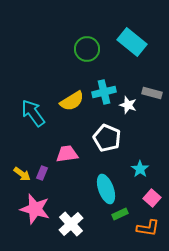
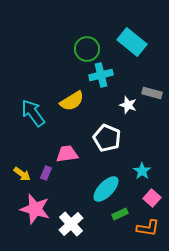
cyan cross: moved 3 px left, 17 px up
cyan star: moved 2 px right, 2 px down
purple rectangle: moved 4 px right
cyan ellipse: rotated 64 degrees clockwise
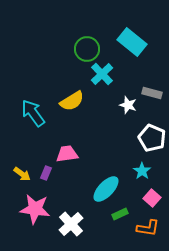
cyan cross: moved 1 px right, 1 px up; rotated 30 degrees counterclockwise
white pentagon: moved 45 px right
pink star: rotated 8 degrees counterclockwise
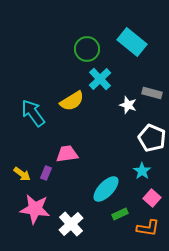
cyan cross: moved 2 px left, 5 px down
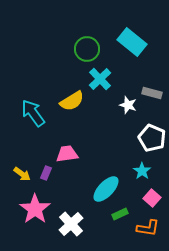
pink star: rotated 28 degrees clockwise
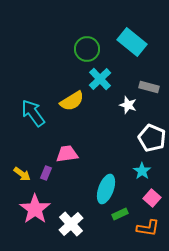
gray rectangle: moved 3 px left, 6 px up
cyan ellipse: rotated 24 degrees counterclockwise
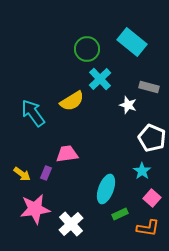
pink star: rotated 28 degrees clockwise
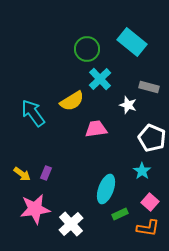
pink trapezoid: moved 29 px right, 25 px up
pink square: moved 2 px left, 4 px down
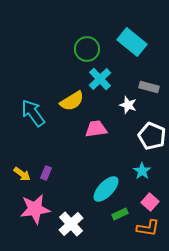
white pentagon: moved 2 px up
cyan ellipse: rotated 24 degrees clockwise
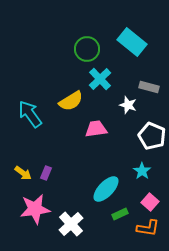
yellow semicircle: moved 1 px left
cyan arrow: moved 3 px left, 1 px down
yellow arrow: moved 1 px right, 1 px up
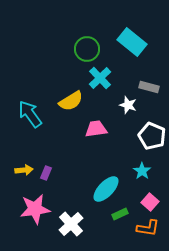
cyan cross: moved 1 px up
yellow arrow: moved 1 px right, 3 px up; rotated 42 degrees counterclockwise
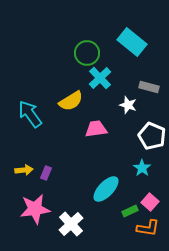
green circle: moved 4 px down
cyan star: moved 3 px up
green rectangle: moved 10 px right, 3 px up
